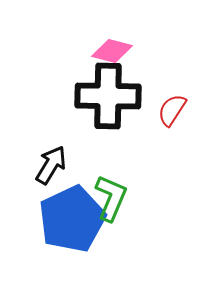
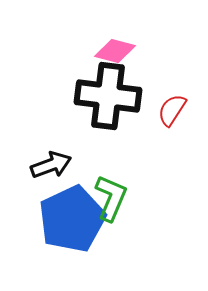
pink diamond: moved 3 px right
black cross: rotated 6 degrees clockwise
black arrow: rotated 39 degrees clockwise
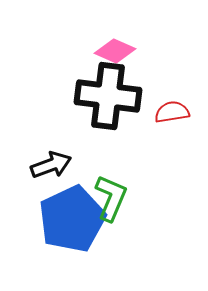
pink diamond: rotated 9 degrees clockwise
red semicircle: moved 2 px down; rotated 48 degrees clockwise
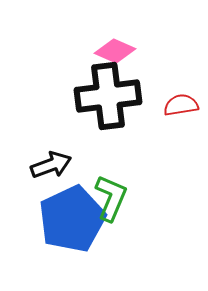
black cross: rotated 14 degrees counterclockwise
red semicircle: moved 9 px right, 7 px up
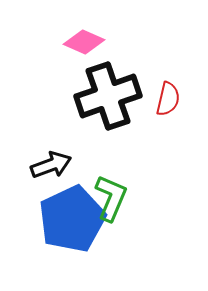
pink diamond: moved 31 px left, 9 px up
black cross: rotated 12 degrees counterclockwise
red semicircle: moved 13 px left, 6 px up; rotated 112 degrees clockwise
